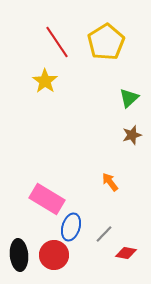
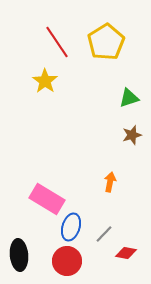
green triangle: rotated 25 degrees clockwise
orange arrow: rotated 48 degrees clockwise
red circle: moved 13 px right, 6 px down
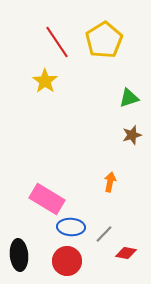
yellow pentagon: moved 2 px left, 2 px up
blue ellipse: rotated 76 degrees clockwise
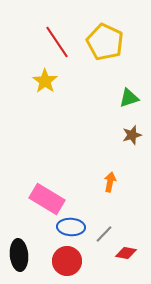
yellow pentagon: moved 1 px right, 2 px down; rotated 15 degrees counterclockwise
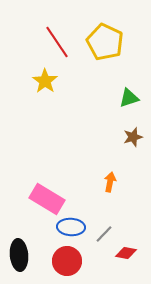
brown star: moved 1 px right, 2 px down
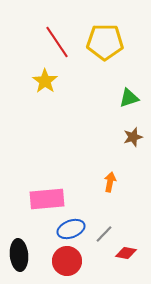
yellow pentagon: rotated 24 degrees counterclockwise
pink rectangle: rotated 36 degrees counterclockwise
blue ellipse: moved 2 px down; rotated 24 degrees counterclockwise
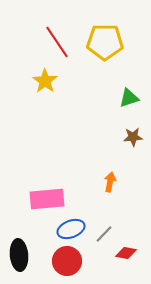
brown star: rotated 12 degrees clockwise
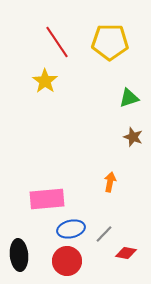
yellow pentagon: moved 5 px right
brown star: rotated 24 degrees clockwise
blue ellipse: rotated 8 degrees clockwise
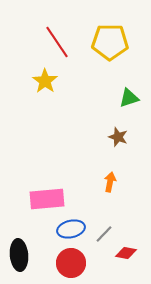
brown star: moved 15 px left
red circle: moved 4 px right, 2 px down
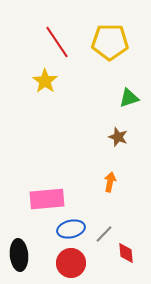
red diamond: rotated 75 degrees clockwise
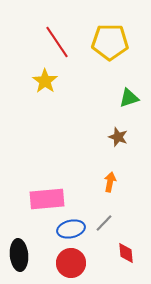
gray line: moved 11 px up
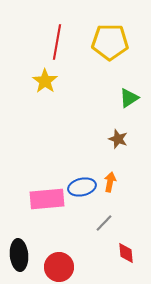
red line: rotated 44 degrees clockwise
green triangle: rotated 15 degrees counterclockwise
brown star: moved 2 px down
blue ellipse: moved 11 px right, 42 px up
red circle: moved 12 px left, 4 px down
